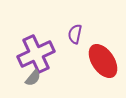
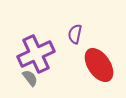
red ellipse: moved 4 px left, 4 px down
gray semicircle: moved 3 px left; rotated 78 degrees counterclockwise
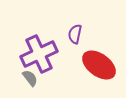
purple cross: moved 3 px right
red ellipse: rotated 20 degrees counterclockwise
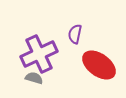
gray semicircle: moved 4 px right; rotated 36 degrees counterclockwise
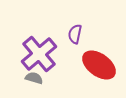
purple cross: rotated 15 degrees counterclockwise
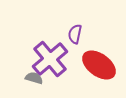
purple cross: moved 11 px right, 5 px down
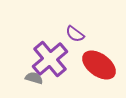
purple semicircle: rotated 66 degrees counterclockwise
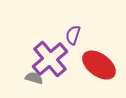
purple semicircle: moved 2 px left, 1 px down; rotated 72 degrees clockwise
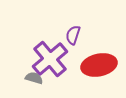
red ellipse: rotated 48 degrees counterclockwise
